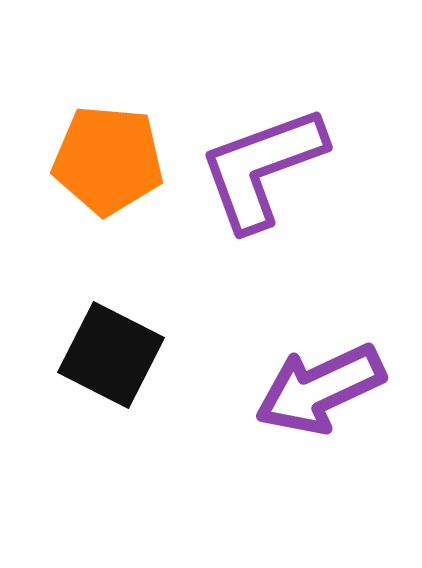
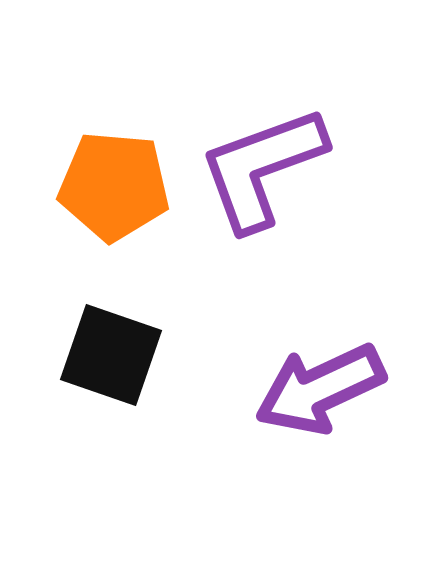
orange pentagon: moved 6 px right, 26 px down
black square: rotated 8 degrees counterclockwise
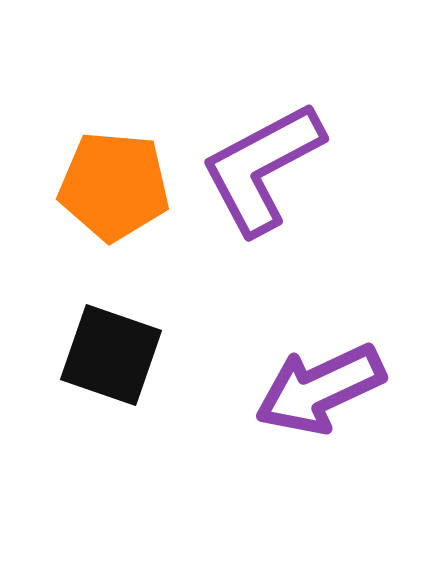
purple L-shape: rotated 8 degrees counterclockwise
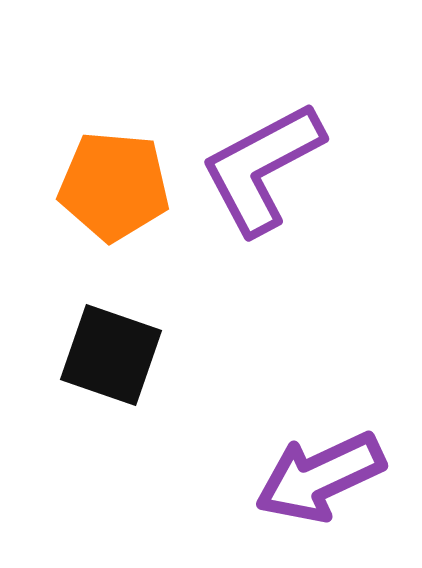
purple arrow: moved 88 px down
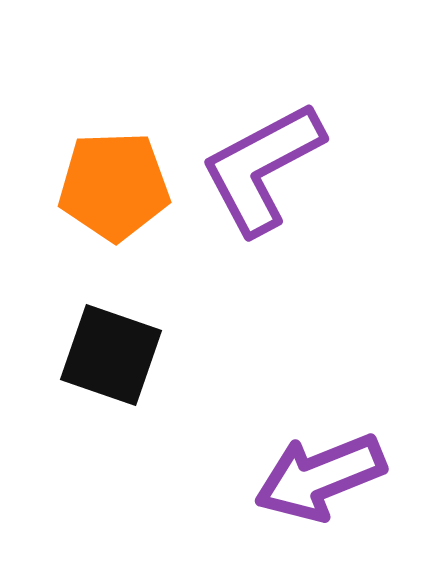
orange pentagon: rotated 7 degrees counterclockwise
purple arrow: rotated 3 degrees clockwise
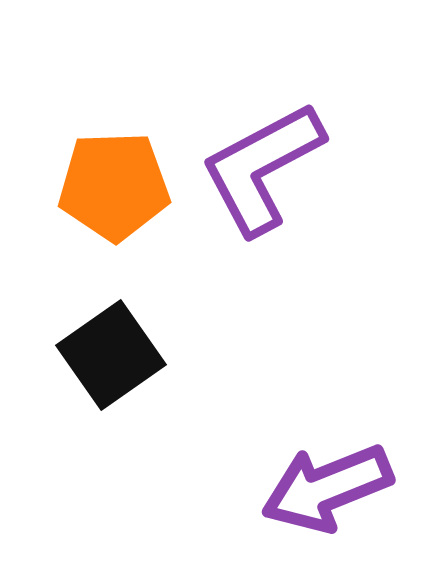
black square: rotated 36 degrees clockwise
purple arrow: moved 7 px right, 11 px down
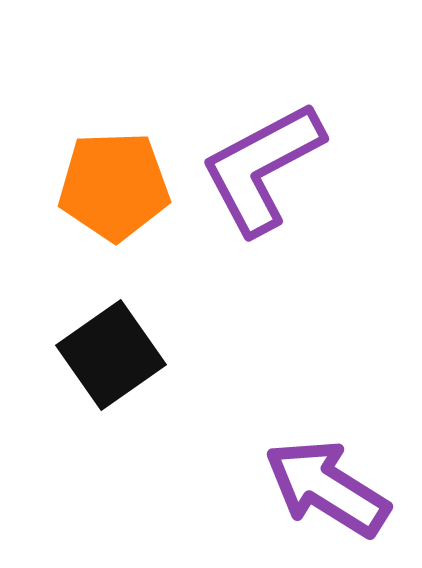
purple arrow: rotated 54 degrees clockwise
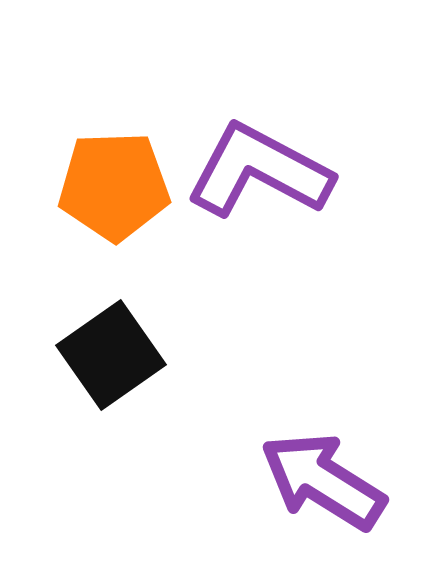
purple L-shape: moved 3 px left, 3 px down; rotated 56 degrees clockwise
purple arrow: moved 4 px left, 7 px up
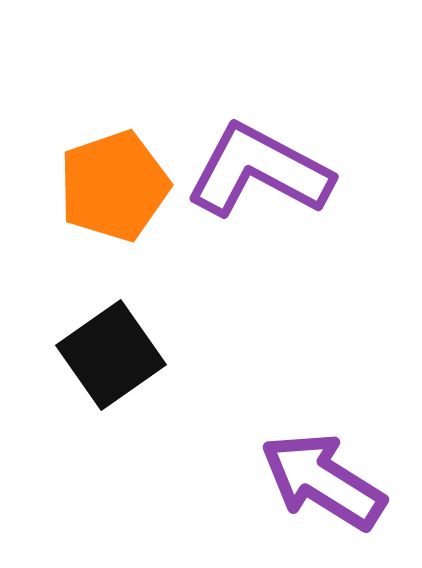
orange pentagon: rotated 17 degrees counterclockwise
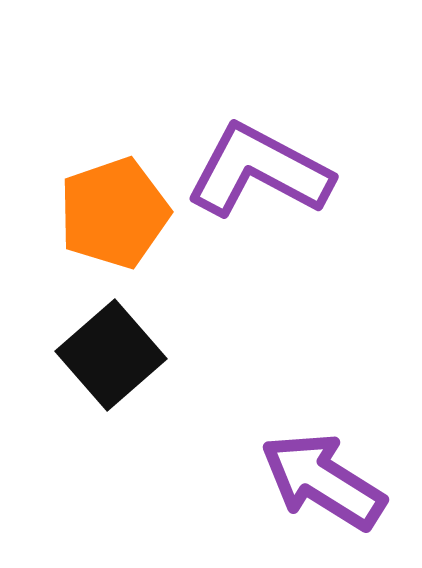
orange pentagon: moved 27 px down
black square: rotated 6 degrees counterclockwise
